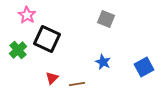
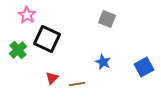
gray square: moved 1 px right
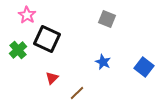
blue square: rotated 24 degrees counterclockwise
brown line: moved 9 px down; rotated 35 degrees counterclockwise
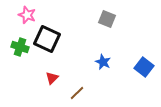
pink star: rotated 12 degrees counterclockwise
green cross: moved 2 px right, 3 px up; rotated 30 degrees counterclockwise
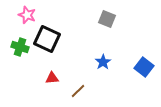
blue star: rotated 14 degrees clockwise
red triangle: rotated 40 degrees clockwise
brown line: moved 1 px right, 2 px up
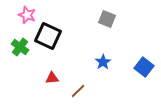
black square: moved 1 px right, 3 px up
green cross: rotated 18 degrees clockwise
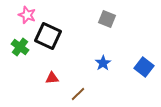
blue star: moved 1 px down
brown line: moved 3 px down
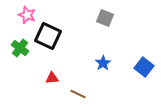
gray square: moved 2 px left, 1 px up
green cross: moved 1 px down
brown line: rotated 70 degrees clockwise
